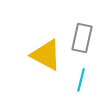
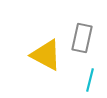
cyan line: moved 9 px right
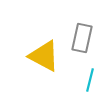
yellow triangle: moved 2 px left, 1 px down
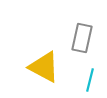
yellow triangle: moved 11 px down
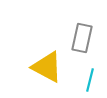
yellow triangle: moved 3 px right
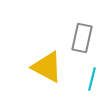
cyan line: moved 2 px right, 1 px up
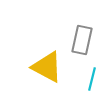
gray rectangle: moved 2 px down
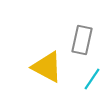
cyan line: rotated 20 degrees clockwise
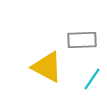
gray rectangle: rotated 76 degrees clockwise
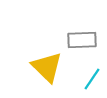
yellow triangle: rotated 16 degrees clockwise
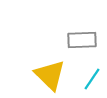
yellow triangle: moved 3 px right, 8 px down
